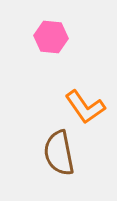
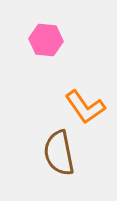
pink hexagon: moved 5 px left, 3 px down
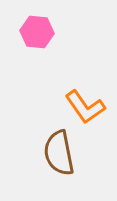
pink hexagon: moved 9 px left, 8 px up
